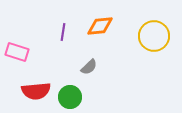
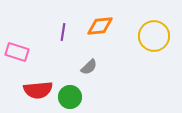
red semicircle: moved 2 px right, 1 px up
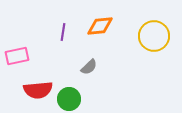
pink rectangle: moved 4 px down; rotated 30 degrees counterclockwise
green circle: moved 1 px left, 2 px down
